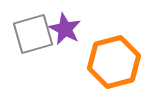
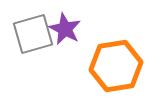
orange hexagon: moved 2 px right, 4 px down; rotated 6 degrees clockwise
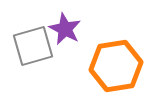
gray square: moved 12 px down
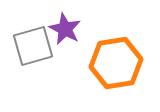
orange hexagon: moved 3 px up
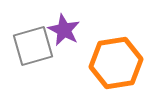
purple star: moved 1 px left, 1 px down
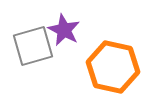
orange hexagon: moved 3 px left, 4 px down; rotated 21 degrees clockwise
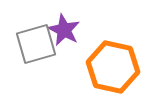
gray square: moved 3 px right, 2 px up
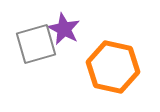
purple star: moved 1 px up
